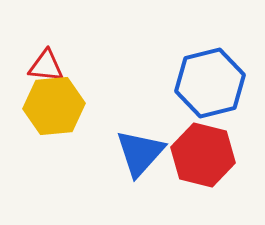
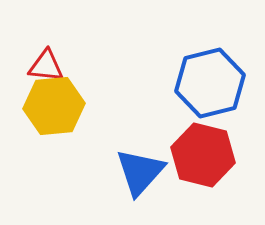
blue triangle: moved 19 px down
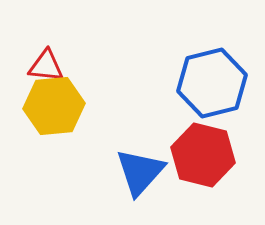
blue hexagon: moved 2 px right
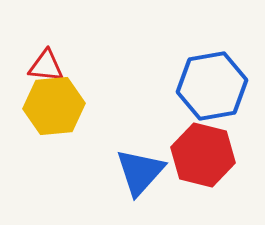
blue hexagon: moved 3 px down; rotated 4 degrees clockwise
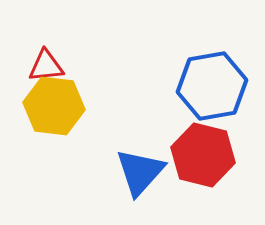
red triangle: rotated 12 degrees counterclockwise
yellow hexagon: rotated 12 degrees clockwise
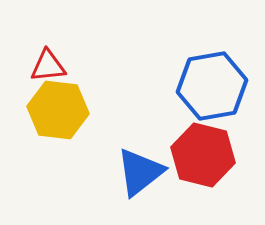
red triangle: moved 2 px right
yellow hexagon: moved 4 px right, 4 px down
blue triangle: rotated 10 degrees clockwise
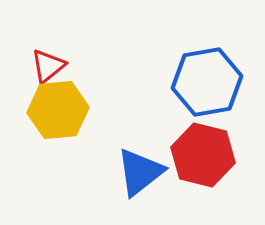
red triangle: rotated 33 degrees counterclockwise
blue hexagon: moved 5 px left, 4 px up
yellow hexagon: rotated 12 degrees counterclockwise
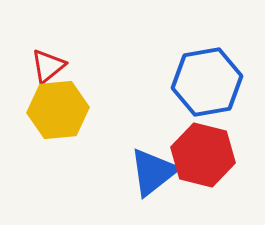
blue triangle: moved 13 px right
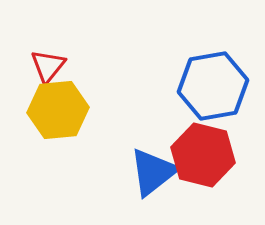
red triangle: rotated 12 degrees counterclockwise
blue hexagon: moved 6 px right, 4 px down
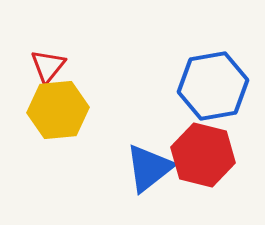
blue triangle: moved 4 px left, 4 px up
